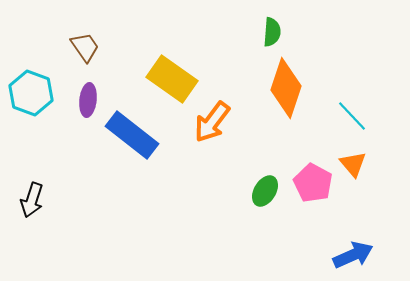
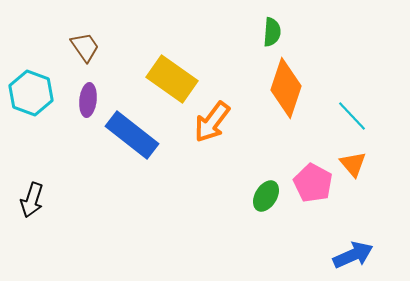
green ellipse: moved 1 px right, 5 px down
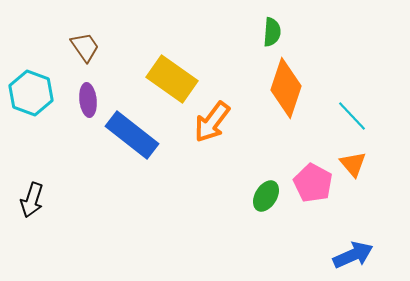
purple ellipse: rotated 12 degrees counterclockwise
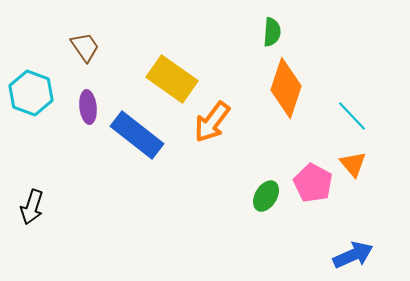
purple ellipse: moved 7 px down
blue rectangle: moved 5 px right
black arrow: moved 7 px down
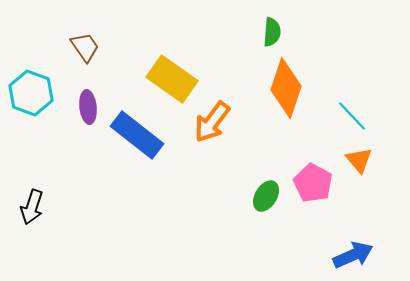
orange triangle: moved 6 px right, 4 px up
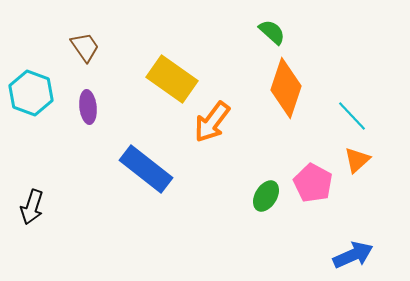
green semicircle: rotated 52 degrees counterclockwise
blue rectangle: moved 9 px right, 34 px down
orange triangle: moved 2 px left; rotated 28 degrees clockwise
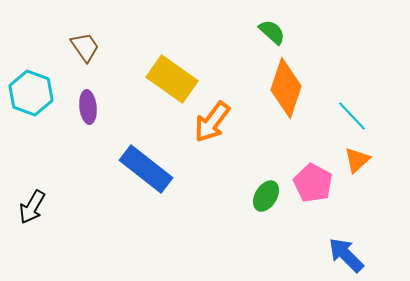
black arrow: rotated 12 degrees clockwise
blue arrow: moved 7 px left; rotated 111 degrees counterclockwise
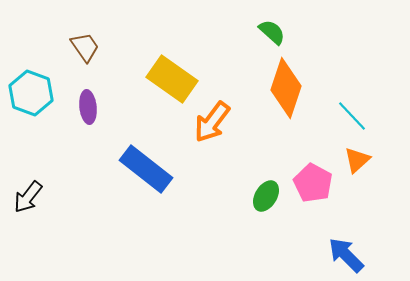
black arrow: moved 4 px left, 10 px up; rotated 8 degrees clockwise
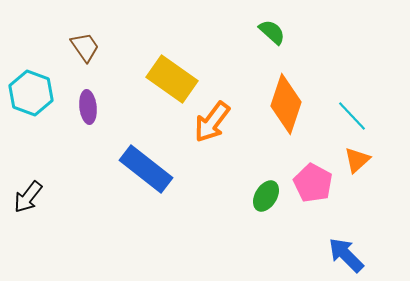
orange diamond: moved 16 px down
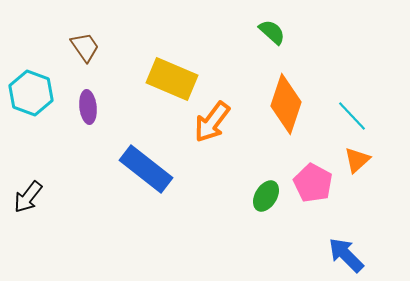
yellow rectangle: rotated 12 degrees counterclockwise
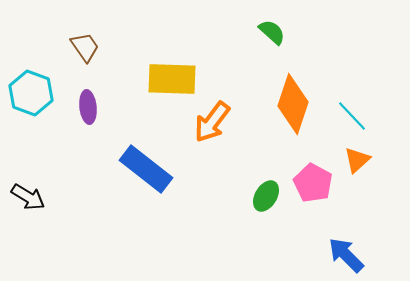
yellow rectangle: rotated 21 degrees counterclockwise
orange diamond: moved 7 px right
black arrow: rotated 96 degrees counterclockwise
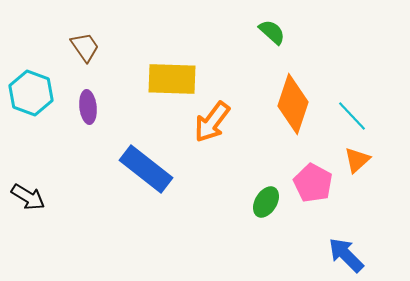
green ellipse: moved 6 px down
